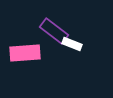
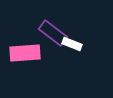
purple rectangle: moved 1 px left, 2 px down
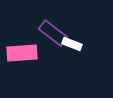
pink rectangle: moved 3 px left
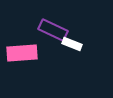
purple rectangle: moved 3 px up; rotated 12 degrees counterclockwise
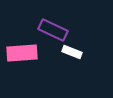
white rectangle: moved 8 px down
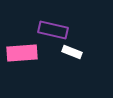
purple rectangle: rotated 12 degrees counterclockwise
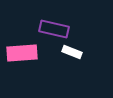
purple rectangle: moved 1 px right, 1 px up
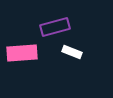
purple rectangle: moved 1 px right, 2 px up; rotated 28 degrees counterclockwise
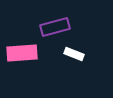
white rectangle: moved 2 px right, 2 px down
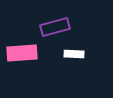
white rectangle: rotated 18 degrees counterclockwise
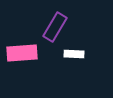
purple rectangle: rotated 44 degrees counterclockwise
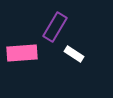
white rectangle: rotated 30 degrees clockwise
